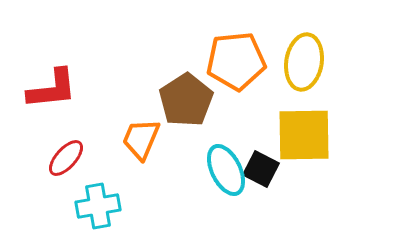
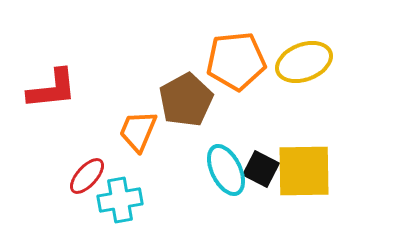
yellow ellipse: rotated 60 degrees clockwise
brown pentagon: rotated 4 degrees clockwise
yellow square: moved 36 px down
orange trapezoid: moved 3 px left, 8 px up
red ellipse: moved 21 px right, 18 px down
cyan cross: moved 22 px right, 6 px up
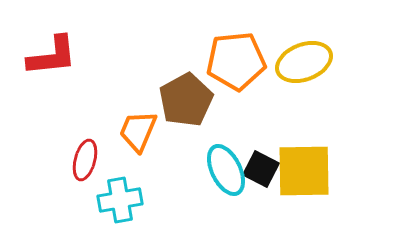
red L-shape: moved 33 px up
red ellipse: moved 2 px left, 16 px up; rotated 27 degrees counterclockwise
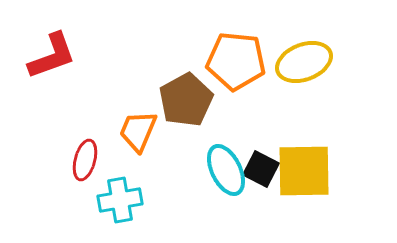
red L-shape: rotated 14 degrees counterclockwise
orange pentagon: rotated 12 degrees clockwise
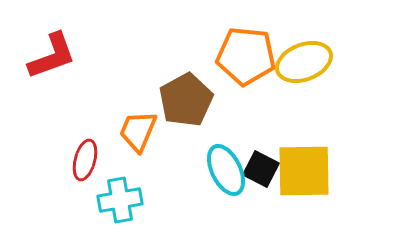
orange pentagon: moved 10 px right, 5 px up
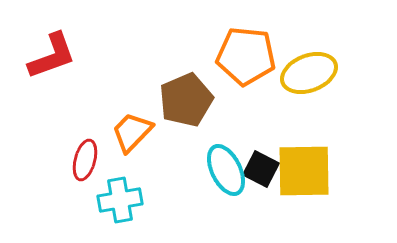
yellow ellipse: moved 5 px right, 11 px down
brown pentagon: rotated 6 degrees clockwise
orange trapezoid: moved 6 px left, 1 px down; rotated 21 degrees clockwise
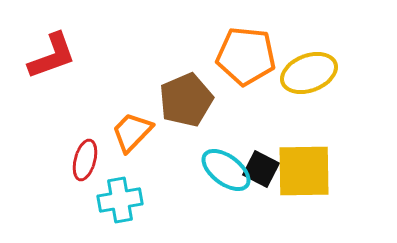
cyan ellipse: rotated 27 degrees counterclockwise
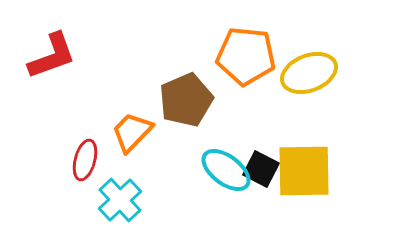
cyan cross: rotated 33 degrees counterclockwise
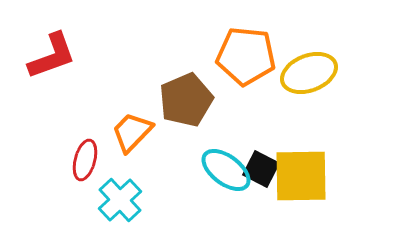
yellow square: moved 3 px left, 5 px down
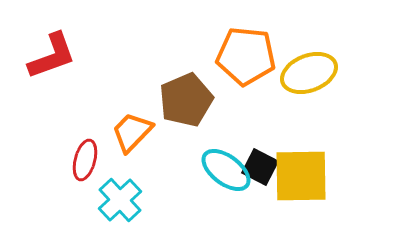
black square: moved 1 px left, 2 px up
